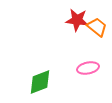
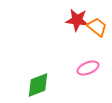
pink ellipse: rotated 10 degrees counterclockwise
green diamond: moved 2 px left, 3 px down
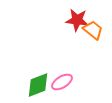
orange trapezoid: moved 4 px left, 3 px down
pink ellipse: moved 26 px left, 14 px down; rotated 10 degrees counterclockwise
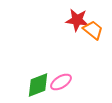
pink ellipse: moved 1 px left
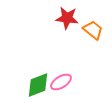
red star: moved 10 px left, 2 px up
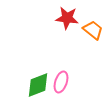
pink ellipse: rotated 40 degrees counterclockwise
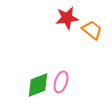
red star: rotated 15 degrees counterclockwise
orange trapezoid: moved 1 px left
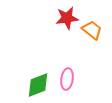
pink ellipse: moved 6 px right, 3 px up; rotated 10 degrees counterclockwise
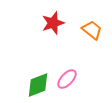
red star: moved 14 px left, 5 px down; rotated 10 degrees counterclockwise
pink ellipse: rotated 35 degrees clockwise
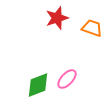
red star: moved 4 px right, 5 px up
orange trapezoid: moved 2 px up; rotated 20 degrees counterclockwise
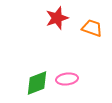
pink ellipse: rotated 40 degrees clockwise
green diamond: moved 1 px left, 2 px up
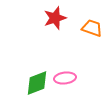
red star: moved 2 px left
pink ellipse: moved 2 px left, 1 px up
